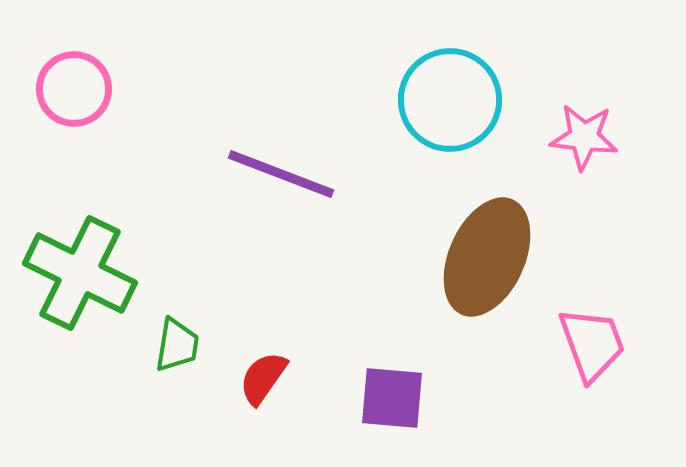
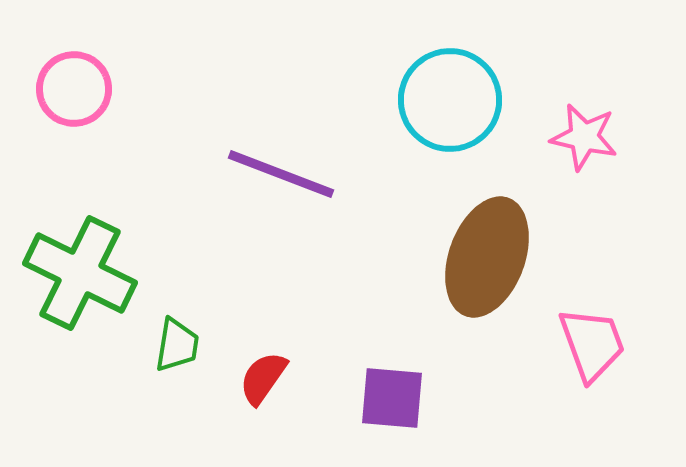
pink star: rotated 6 degrees clockwise
brown ellipse: rotated 4 degrees counterclockwise
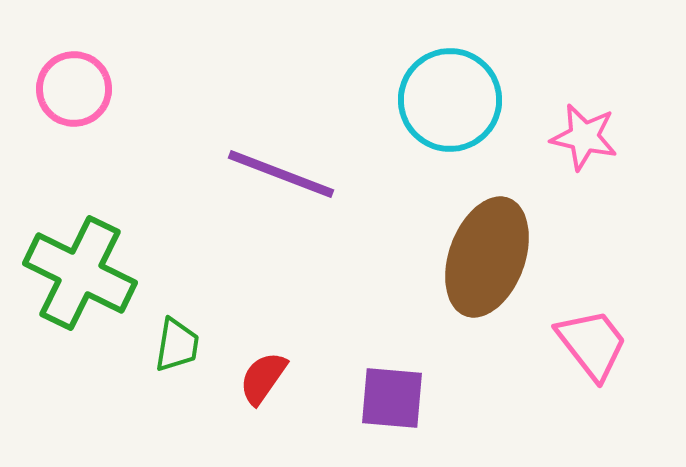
pink trapezoid: rotated 18 degrees counterclockwise
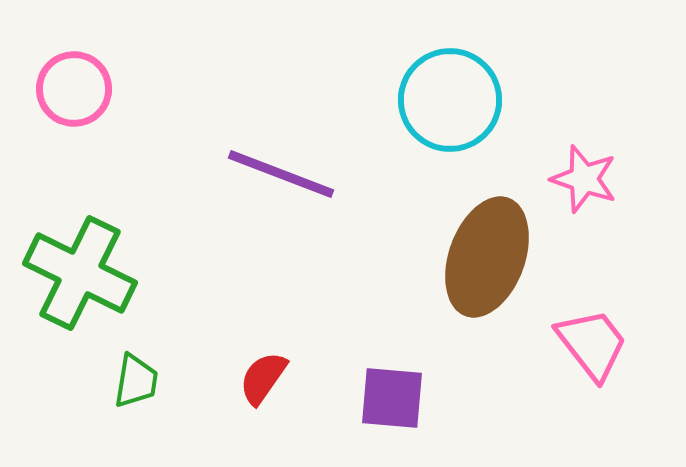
pink star: moved 42 px down; rotated 6 degrees clockwise
green trapezoid: moved 41 px left, 36 px down
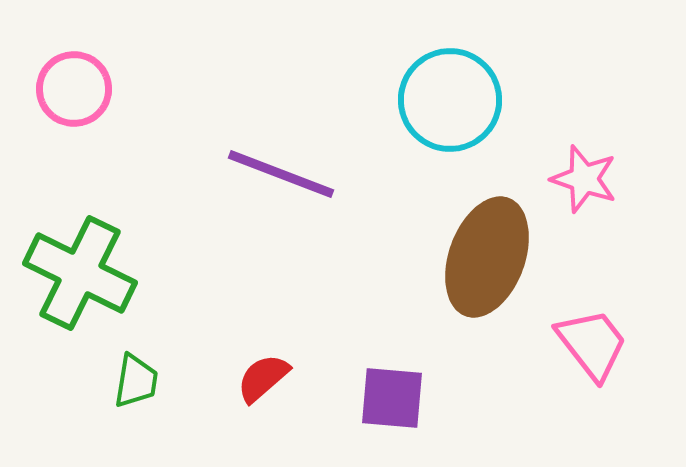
red semicircle: rotated 14 degrees clockwise
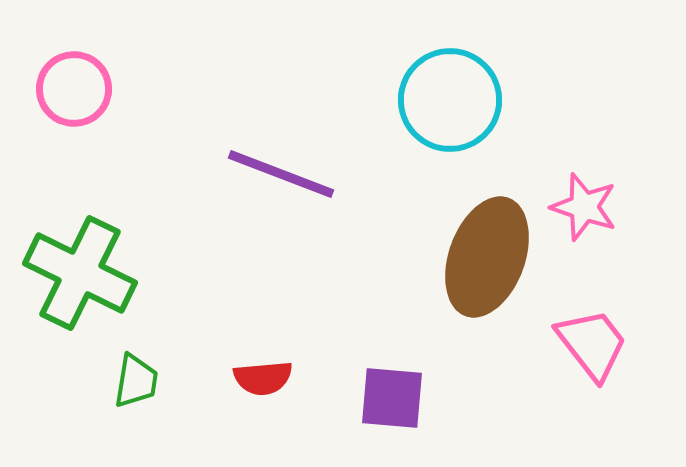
pink star: moved 28 px down
red semicircle: rotated 144 degrees counterclockwise
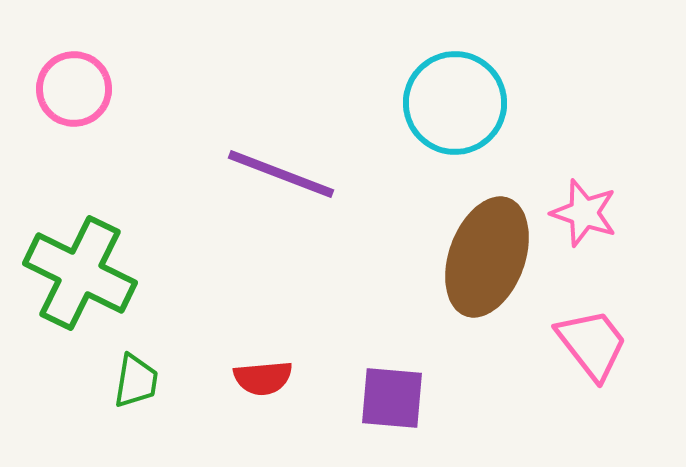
cyan circle: moved 5 px right, 3 px down
pink star: moved 6 px down
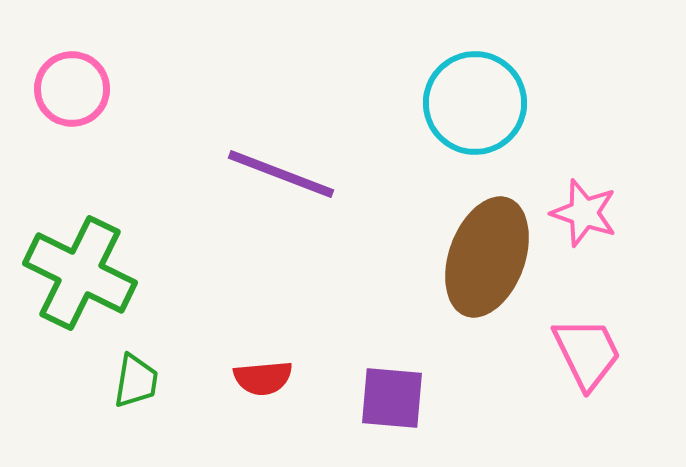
pink circle: moved 2 px left
cyan circle: moved 20 px right
pink trapezoid: moved 5 px left, 9 px down; rotated 12 degrees clockwise
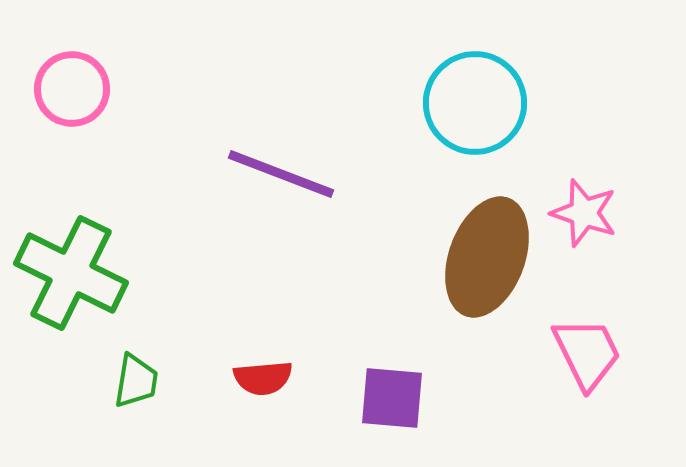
green cross: moved 9 px left
